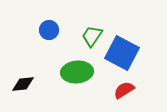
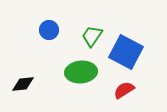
blue square: moved 4 px right, 1 px up
green ellipse: moved 4 px right
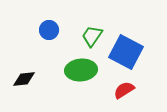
green ellipse: moved 2 px up
black diamond: moved 1 px right, 5 px up
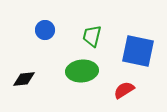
blue circle: moved 4 px left
green trapezoid: rotated 20 degrees counterclockwise
blue square: moved 12 px right, 1 px up; rotated 16 degrees counterclockwise
green ellipse: moved 1 px right, 1 px down
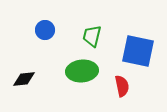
red semicircle: moved 2 px left, 4 px up; rotated 110 degrees clockwise
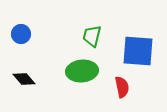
blue circle: moved 24 px left, 4 px down
blue square: rotated 8 degrees counterclockwise
black diamond: rotated 55 degrees clockwise
red semicircle: moved 1 px down
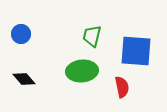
blue square: moved 2 px left
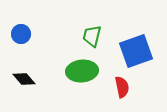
blue square: rotated 24 degrees counterclockwise
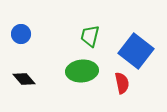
green trapezoid: moved 2 px left
blue square: rotated 32 degrees counterclockwise
red semicircle: moved 4 px up
